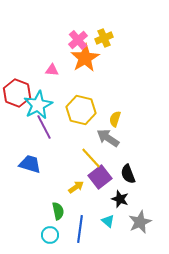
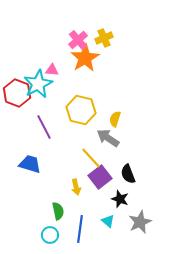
cyan star: moved 21 px up
yellow arrow: rotated 112 degrees clockwise
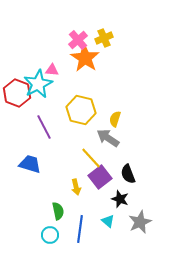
orange star: rotated 8 degrees counterclockwise
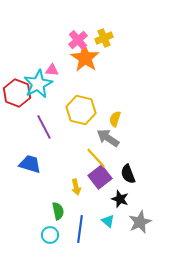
yellow line: moved 5 px right
